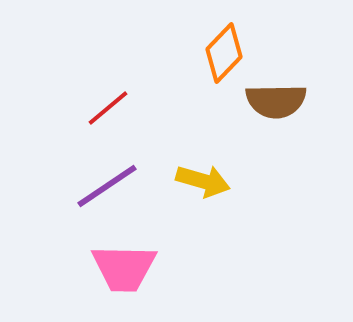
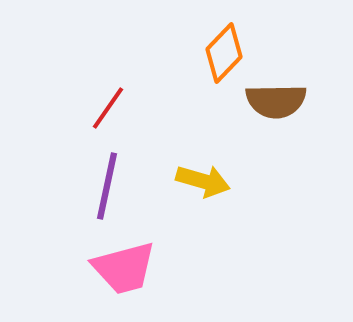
red line: rotated 15 degrees counterclockwise
purple line: rotated 44 degrees counterclockwise
pink trapezoid: rotated 16 degrees counterclockwise
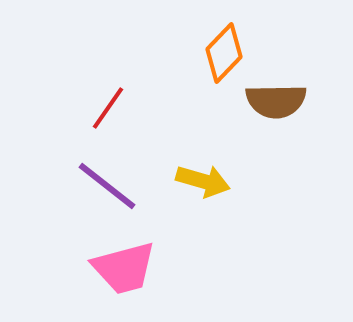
purple line: rotated 64 degrees counterclockwise
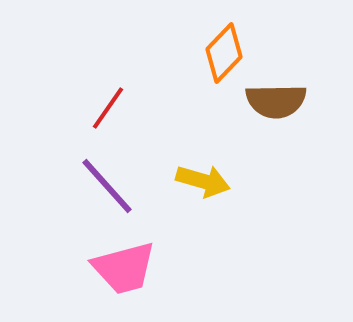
purple line: rotated 10 degrees clockwise
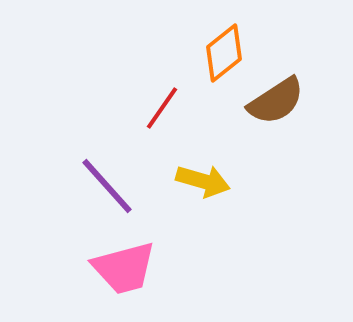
orange diamond: rotated 8 degrees clockwise
brown semicircle: rotated 32 degrees counterclockwise
red line: moved 54 px right
